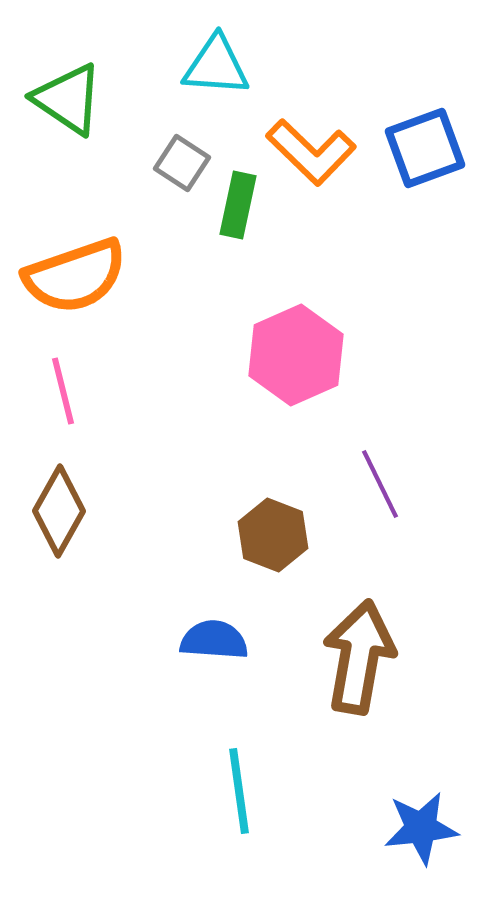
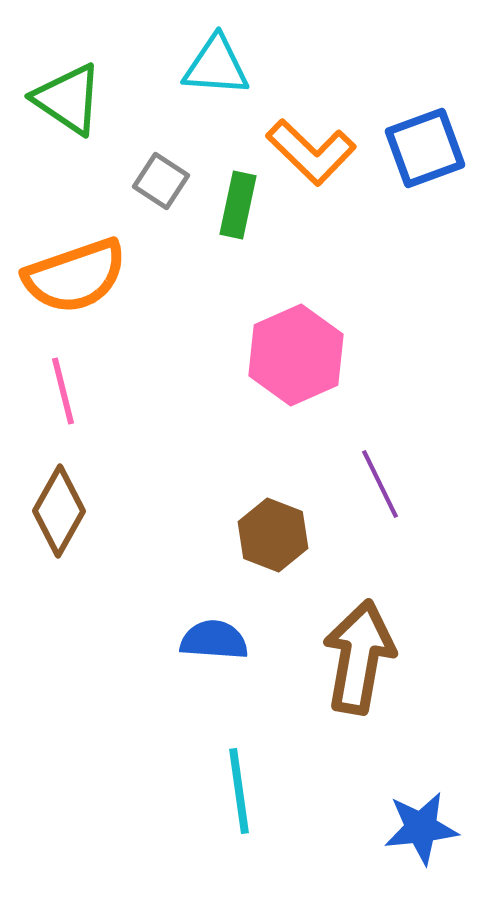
gray square: moved 21 px left, 18 px down
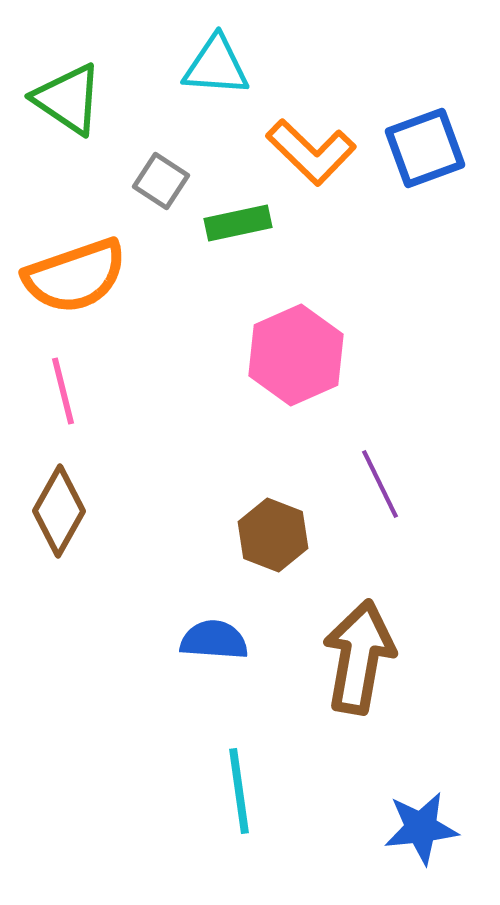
green rectangle: moved 18 px down; rotated 66 degrees clockwise
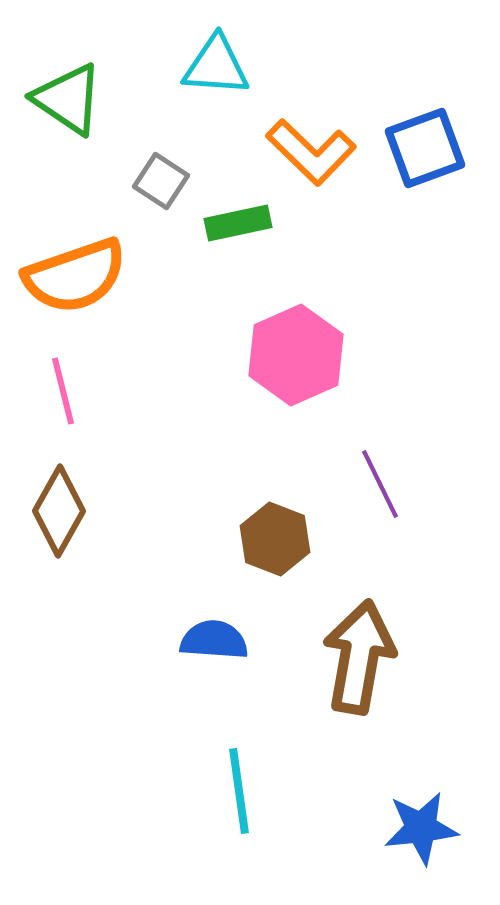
brown hexagon: moved 2 px right, 4 px down
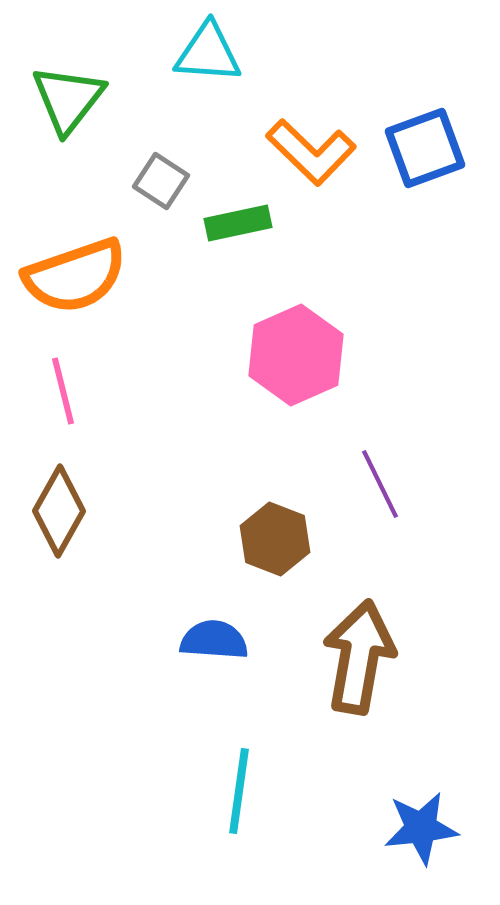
cyan triangle: moved 8 px left, 13 px up
green triangle: rotated 34 degrees clockwise
cyan line: rotated 16 degrees clockwise
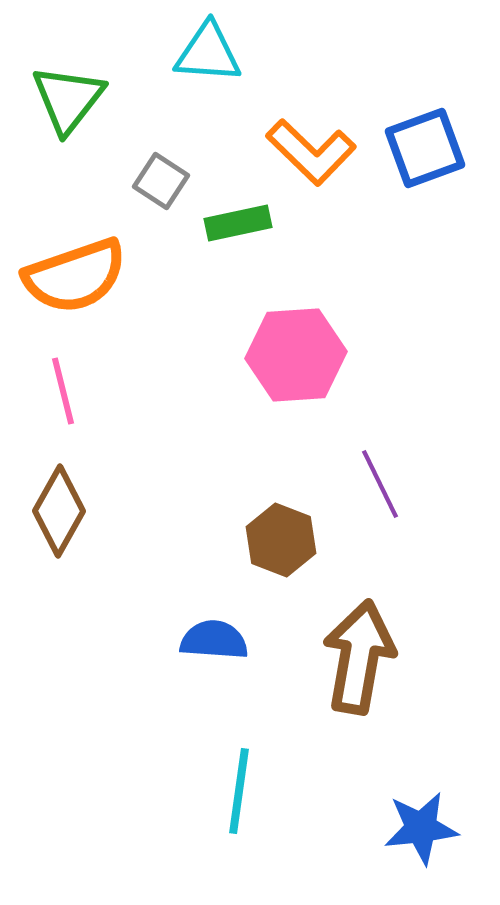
pink hexagon: rotated 20 degrees clockwise
brown hexagon: moved 6 px right, 1 px down
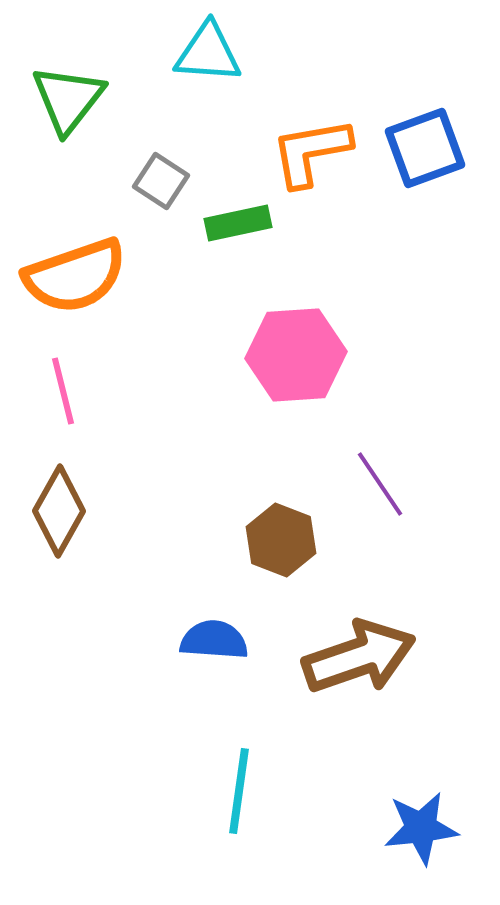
orange L-shape: rotated 126 degrees clockwise
purple line: rotated 8 degrees counterclockwise
brown arrow: rotated 61 degrees clockwise
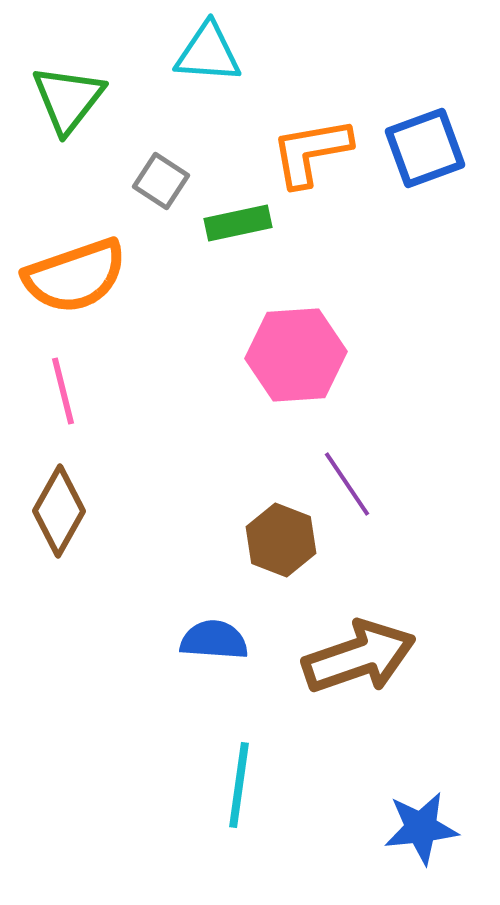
purple line: moved 33 px left
cyan line: moved 6 px up
